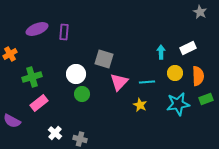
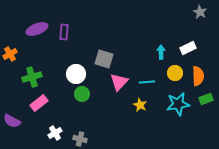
white cross: rotated 16 degrees clockwise
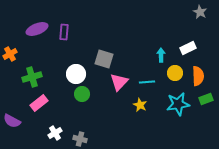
cyan arrow: moved 3 px down
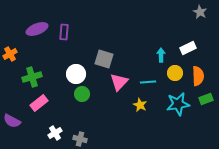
cyan line: moved 1 px right
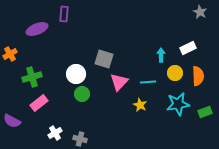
purple rectangle: moved 18 px up
green rectangle: moved 1 px left, 13 px down
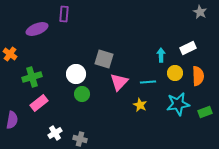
orange cross: rotated 24 degrees counterclockwise
purple semicircle: moved 1 px up; rotated 108 degrees counterclockwise
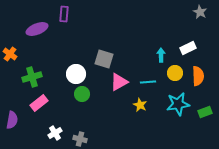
pink triangle: rotated 18 degrees clockwise
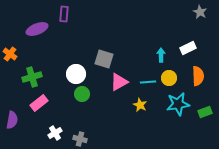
yellow circle: moved 6 px left, 5 px down
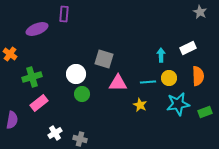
pink triangle: moved 1 px left, 1 px down; rotated 30 degrees clockwise
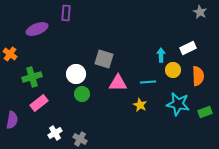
purple rectangle: moved 2 px right, 1 px up
yellow circle: moved 4 px right, 8 px up
cyan star: rotated 20 degrees clockwise
gray cross: rotated 16 degrees clockwise
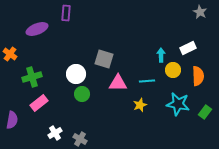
cyan line: moved 1 px left, 1 px up
yellow star: rotated 24 degrees clockwise
green rectangle: rotated 32 degrees counterclockwise
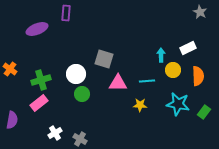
orange cross: moved 15 px down
green cross: moved 9 px right, 3 px down
yellow star: rotated 24 degrees clockwise
green rectangle: moved 1 px left
